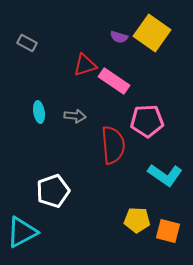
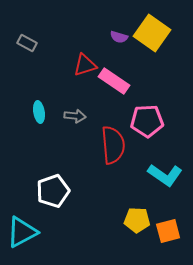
orange square: rotated 30 degrees counterclockwise
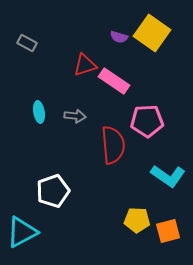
cyan L-shape: moved 3 px right, 1 px down
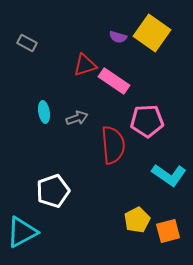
purple semicircle: moved 1 px left
cyan ellipse: moved 5 px right
gray arrow: moved 2 px right, 2 px down; rotated 25 degrees counterclockwise
cyan L-shape: moved 1 px right, 1 px up
yellow pentagon: rotated 30 degrees counterclockwise
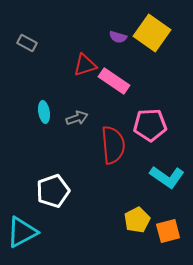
pink pentagon: moved 3 px right, 4 px down
cyan L-shape: moved 2 px left, 2 px down
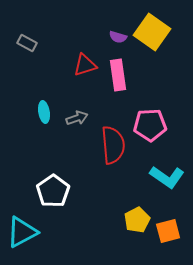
yellow square: moved 1 px up
pink rectangle: moved 4 px right, 6 px up; rotated 48 degrees clockwise
white pentagon: rotated 16 degrees counterclockwise
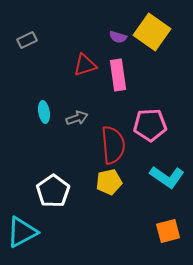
gray rectangle: moved 3 px up; rotated 54 degrees counterclockwise
yellow pentagon: moved 28 px left, 38 px up; rotated 15 degrees clockwise
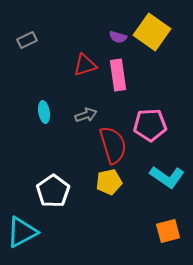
gray arrow: moved 9 px right, 3 px up
red semicircle: rotated 12 degrees counterclockwise
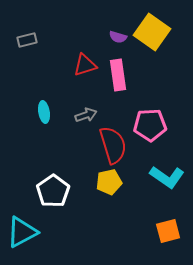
gray rectangle: rotated 12 degrees clockwise
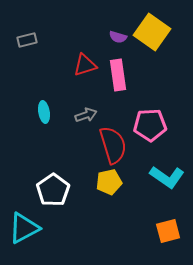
white pentagon: moved 1 px up
cyan triangle: moved 2 px right, 4 px up
